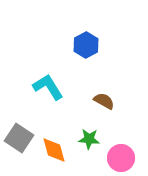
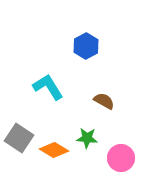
blue hexagon: moved 1 px down
green star: moved 2 px left, 1 px up
orange diamond: rotated 44 degrees counterclockwise
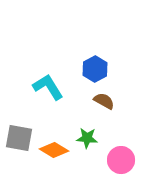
blue hexagon: moved 9 px right, 23 px down
gray square: rotated 24 degrees counterclockwise
pink circle: moved 2 px down
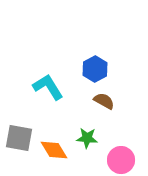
orange diamond: rotated 28 degrees clockwise
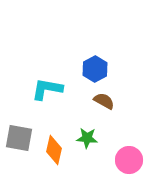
cyan L-shape: moved 1 px left, 2 px down; rotated 48 degrees counterclockwise
orange diamond: rotated 44 degrees clockwise
pink circle: moved 8 px right
